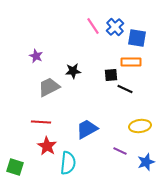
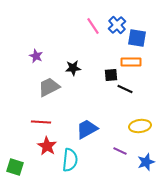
blue cross: moved 2 px right, 2 px up
black star: moved 3 px up
cyan semicircle: moved 2 px right, 3 px up
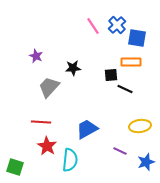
gray trapezoid: rotated 20 degrees counterclockwise
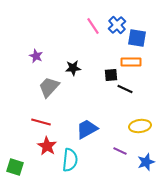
red line: rotated 12 degrees clockwise
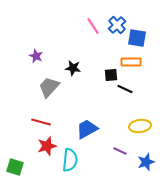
black star: rotated 14 degrees clockwise
red star: rotated 24 degrees clockwise
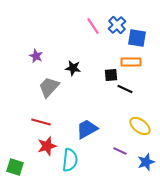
yellow ellipse: rotated 45 degrees clockwise
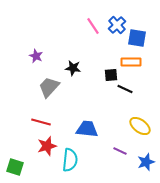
blue trapezoid: rotated 35 degrees clockwise
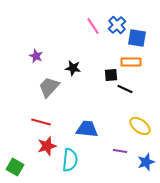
purple line: rotated 16 degrees counterclockwise
green square: rotated 12 degrees clockwise
